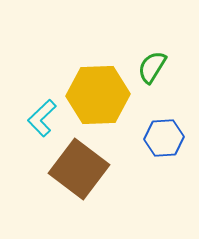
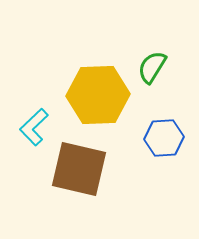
cyan L-shape: moved 8 px left, 9 px down
brown square: rotated 24 degrees counterclockwise
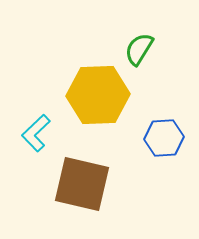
green semicircle: moved 13 px left, 18 px up
cyan L-shape: moved 2 px right, 6 px down
brown square: moved 3 px right, 15 px down
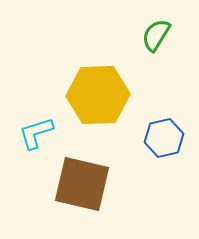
green semicircle: moved 17 px right, 14 px up
cyan L-shape: rotated 27 degrees clockwise
blue hexagon: rotated 9 degrees counterclockwise
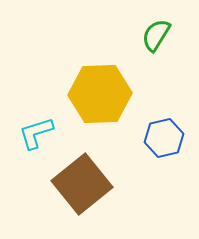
yellow hexagon: moved 2 px right, 1 px up
brown square: rotated 38 degrees clockwise
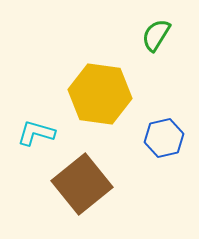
yellow hexagon: rotated 10 degrees clockwise
cyan L-shape: rotated 33 degrees clockwise
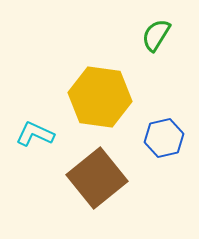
yellow hexagon: moved 3 px down
cyan L-shape: moved 1 px left, 1 px down; rotated 9 degrees clockwise
brown square: moved 15 px right, 6 px up
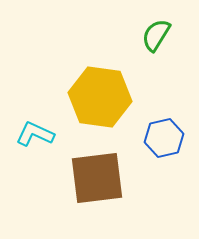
brown square: rotated 32 degrees clockwise
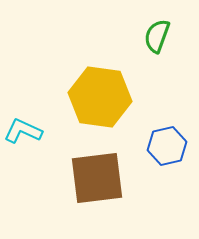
green semicircle: moved 1 px right, 1 px down; rotated 12 degrees counterclockwise
cyan L-shape: moved 12 px left, 3 px up
blue hexagon: moved 3 px right, 8 px down
